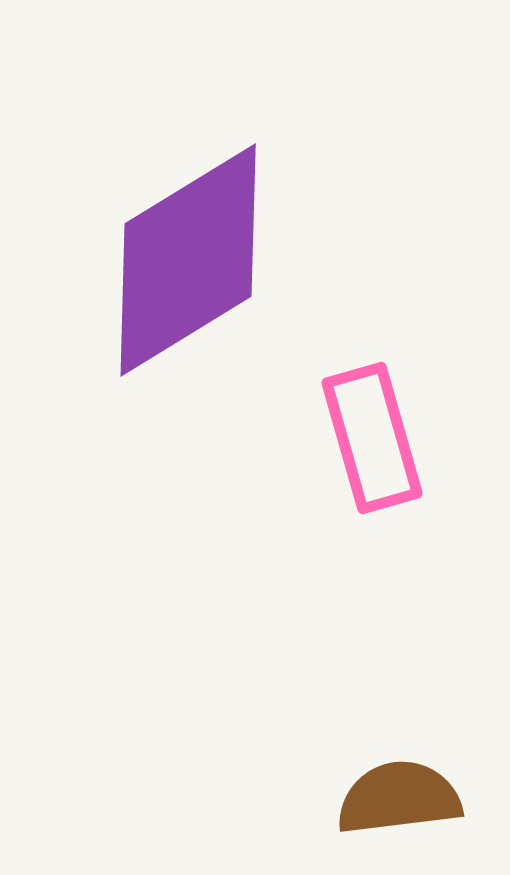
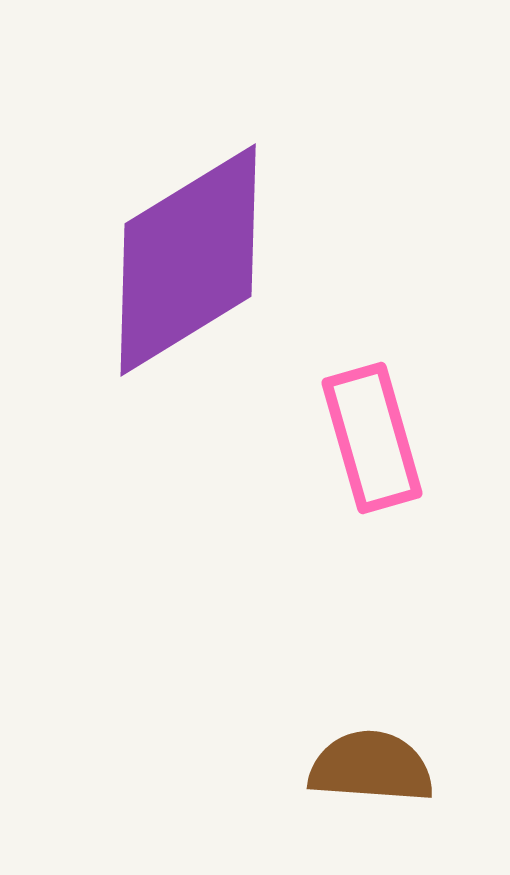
brown semicircle: moved 28 px left, 31 px up; rotated 11 degrees clockwise
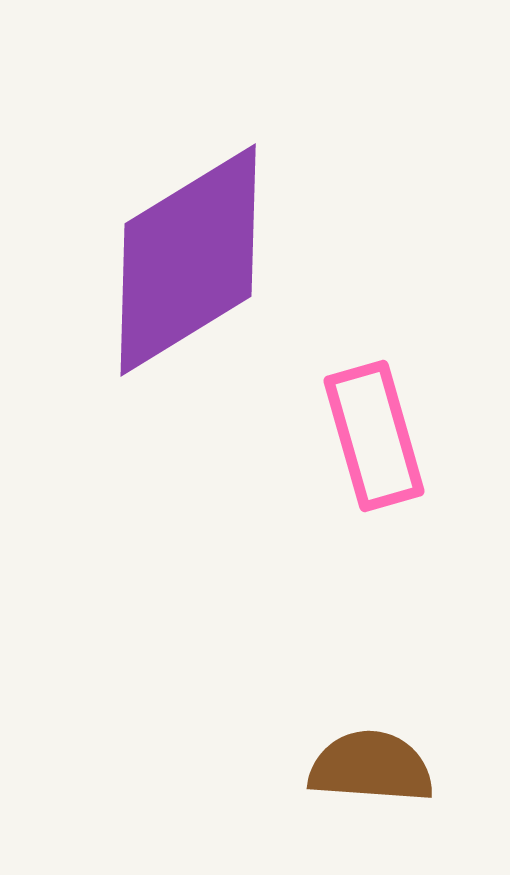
pink rectangle: moved 2 px right, 2 px up
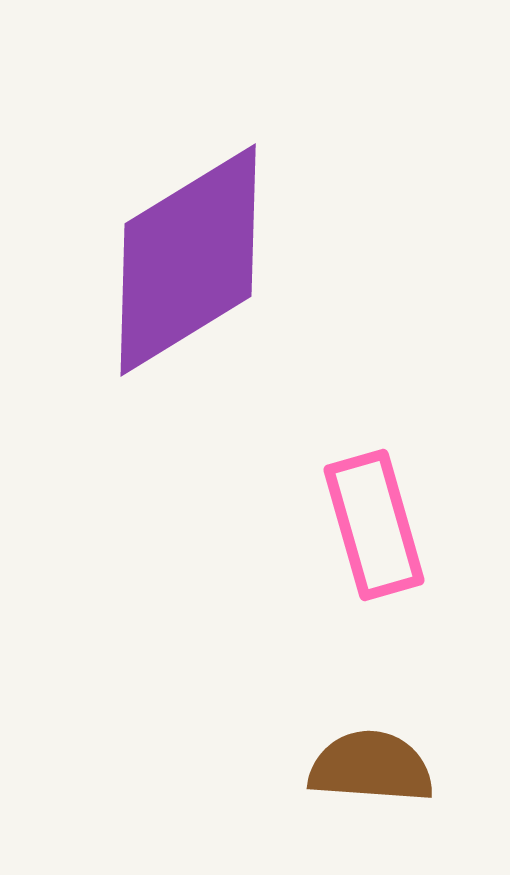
pink rectangle: moved 89 px down
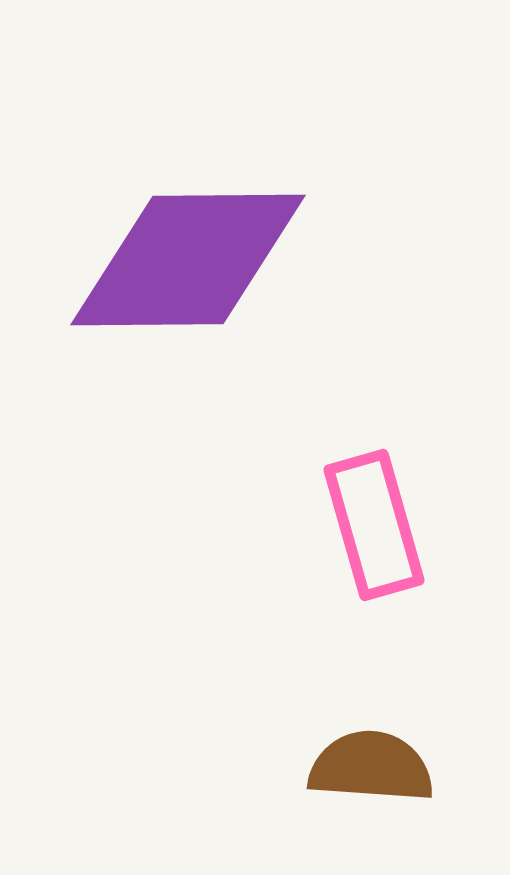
purple diamond: rotated 31 degrees clockwise
